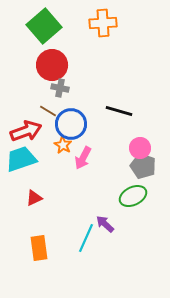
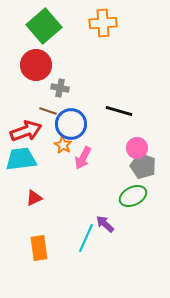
red circle: moved 16 px left
brown line: rotated 12 degrees counterclockwise
pink circle: moved 3 px left
cyan trapezoid: rotated 12 degrees clockwise
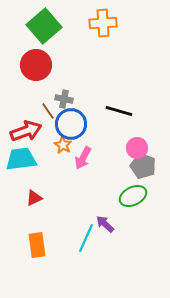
gray cross: moved 4 px right, 11 px down
brown line: rotated 36 degrees clockwise
orange rectangle: moved 2 px left, 3 px up
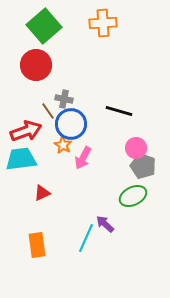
pink circle: moved 1 px left
red triangle: moved 8 px right, 5 px up
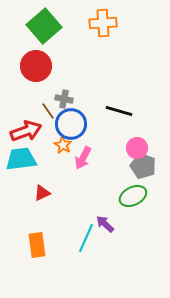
red circle: moved 1 px down
pink circle: moved 1 px right
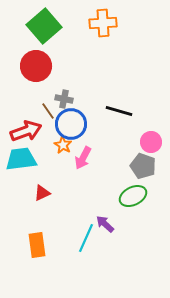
pink circle: moved 14 px right, 6 px up
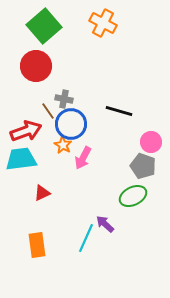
orange cross: rotated 32 degrees clockwise
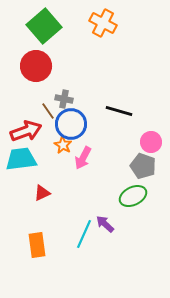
cyan line: moved 2 px left, 4 px up
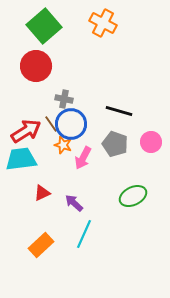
brown line: moved 3 px right, 13 px down
red arrow: rotated 12 degrees counterclockwise
orange star: rotated 12 degrees counterclockwise
gray pentagon: moved 28 px left, 22 px up
purple arrow: moved 31 px left, 21 px up
orange rectangle: moved 4 px right; rotated 55 degrees clockwise
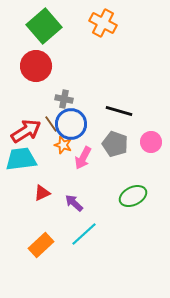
cyan line: rotated 24 degrees clockwise
